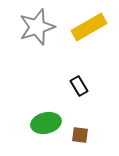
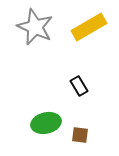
gray star: moved 2 px left; rotated 30 degrees counterclockwise
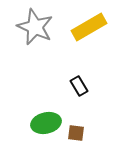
brown square: moved 4 px left, 2 px up
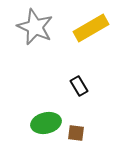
yellow rectangle: moved 2 px right, 1 px down
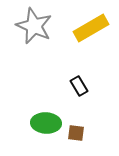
gray star: moved 1 px left, 1 px up
green ellipse: rotated 16 degrees clockwise
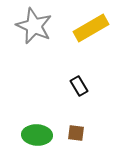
green ellipse: moved 9 px left, 12 px down
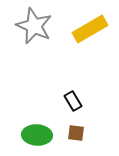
yellow rectangle: moved 1 px left, 1 px down
black rectangle: moved 6 px left, 15 px down
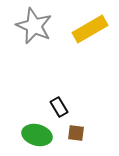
black rectangle: moved 14 px left, 6 px down
green ellipse: rotated 12 degrees clockwise
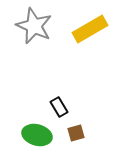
brown square: rotated 24 degrees counterclockwise
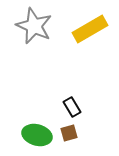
black rectangle: moved 13 px right
brown square: moved 7 px left
